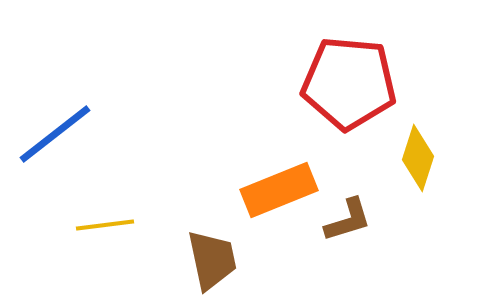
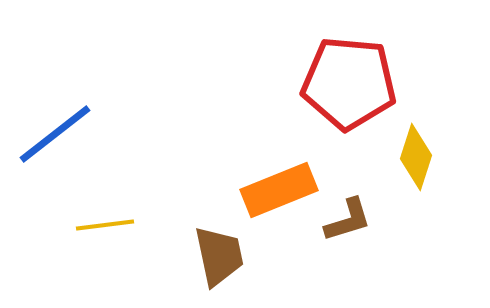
yellow diamond: moved 2 px left, 1 px up
brown trapezoid: moved 7 px right, 4 px up
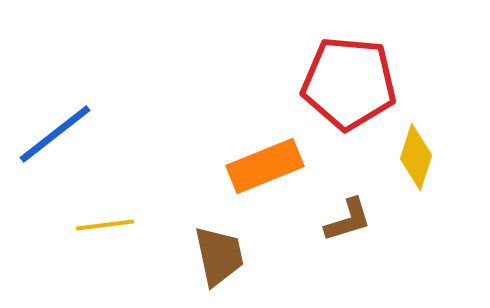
orange rectangle: moved 14 px left, 24 px up
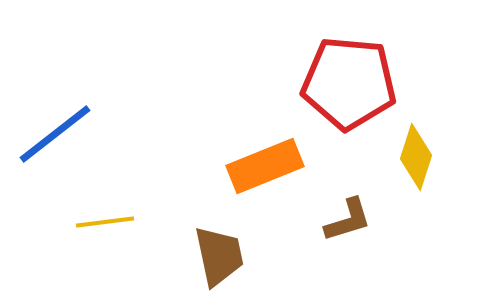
yellow line: moved 3 px up
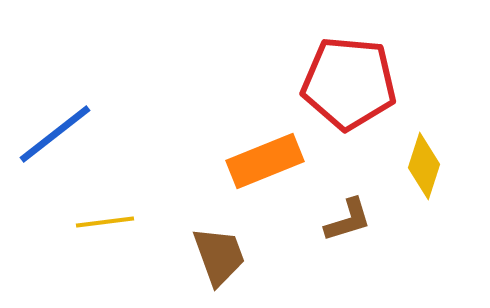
yellow diamond: moved 8 px right, 9 px down
orange rectangle: moved 5 px up
brown trapezoid: rotated 8 degrees counterclockwise
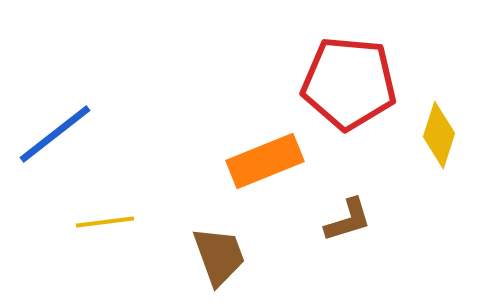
yellow diamond: moved 15 px right, 31 px up
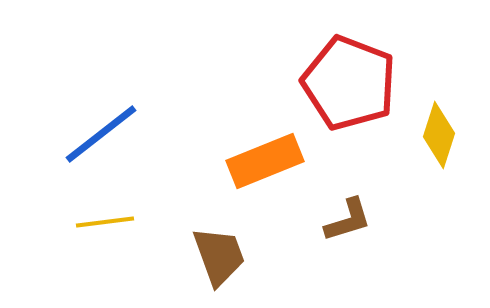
red pentagon: rotated 16 degrees clockwise
blue line: moved 46 px right
